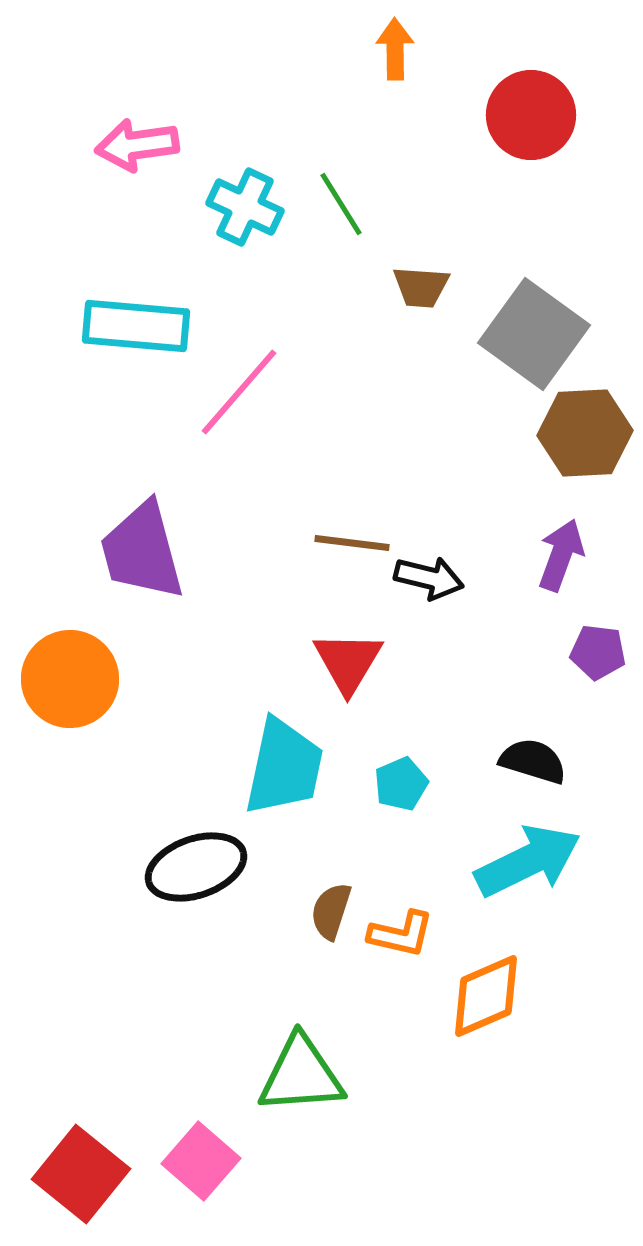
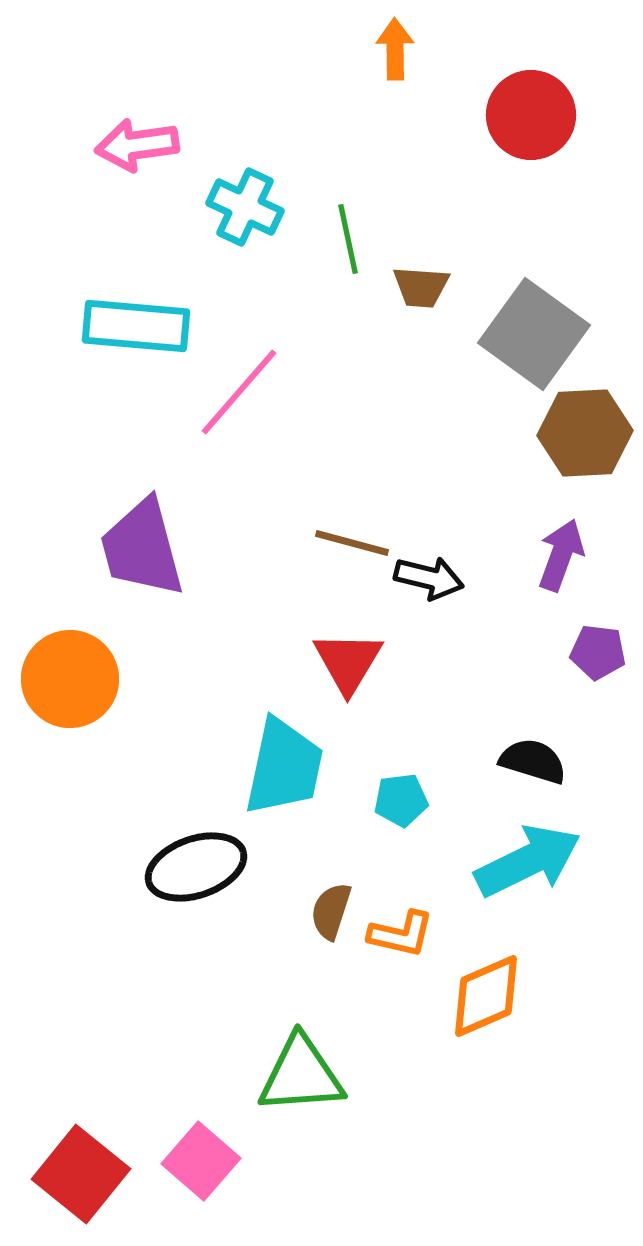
green line: moved 7 px right, 35 px down; rotated 20 degrees clockwise
brown line: rotated 8 degrees clockwise
purple trapezoid: moved 3 px up
cyan pentagon: moved 16 px down; rotated 16 degrees clockwise
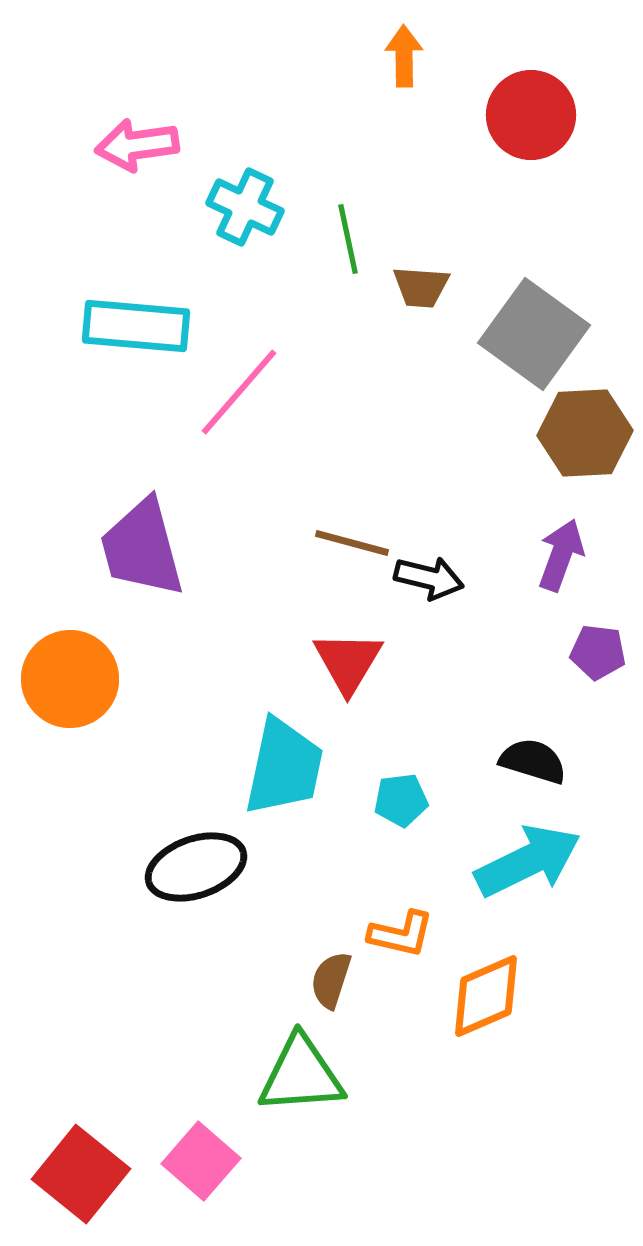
orange arrow: moved 9 px right, 7 px down
brown semicircle: moved 69 px down
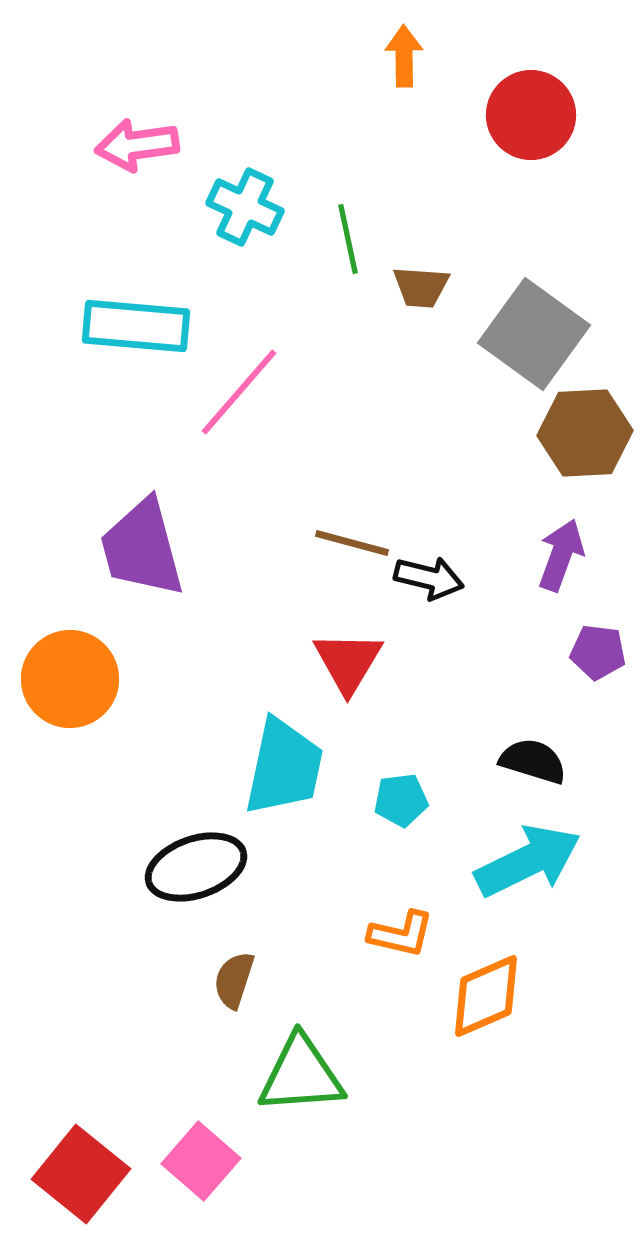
brown semicircle: moved 97 px left
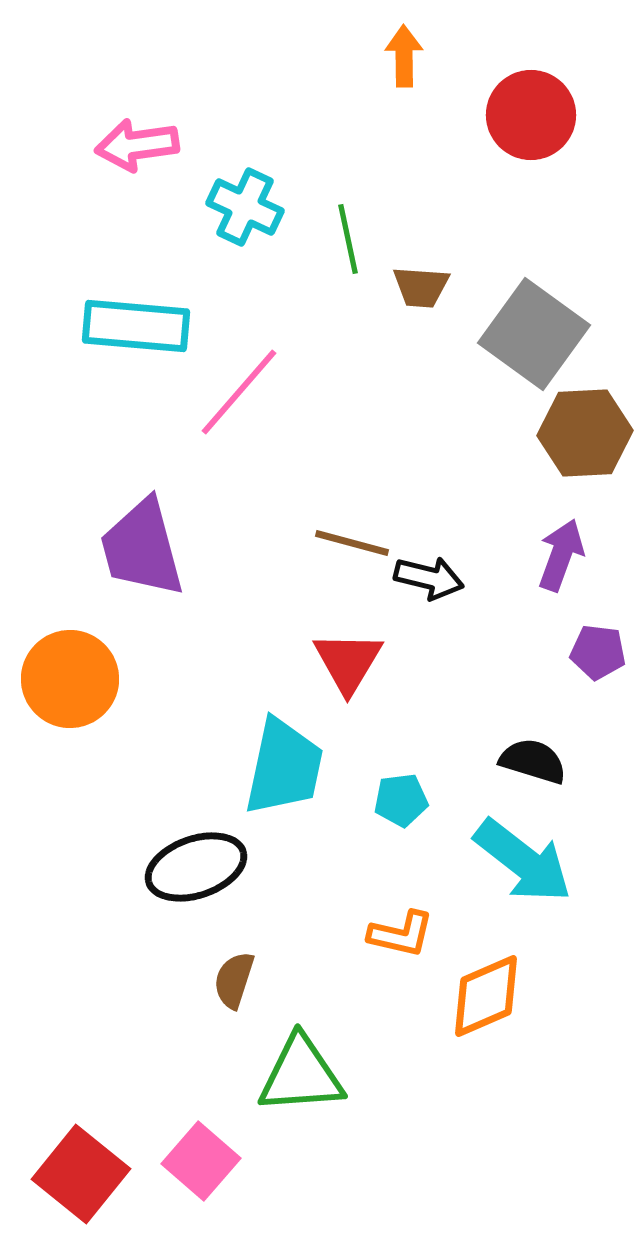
cyan arrow: moved 5 px left; rotated 64 degrees clockwise
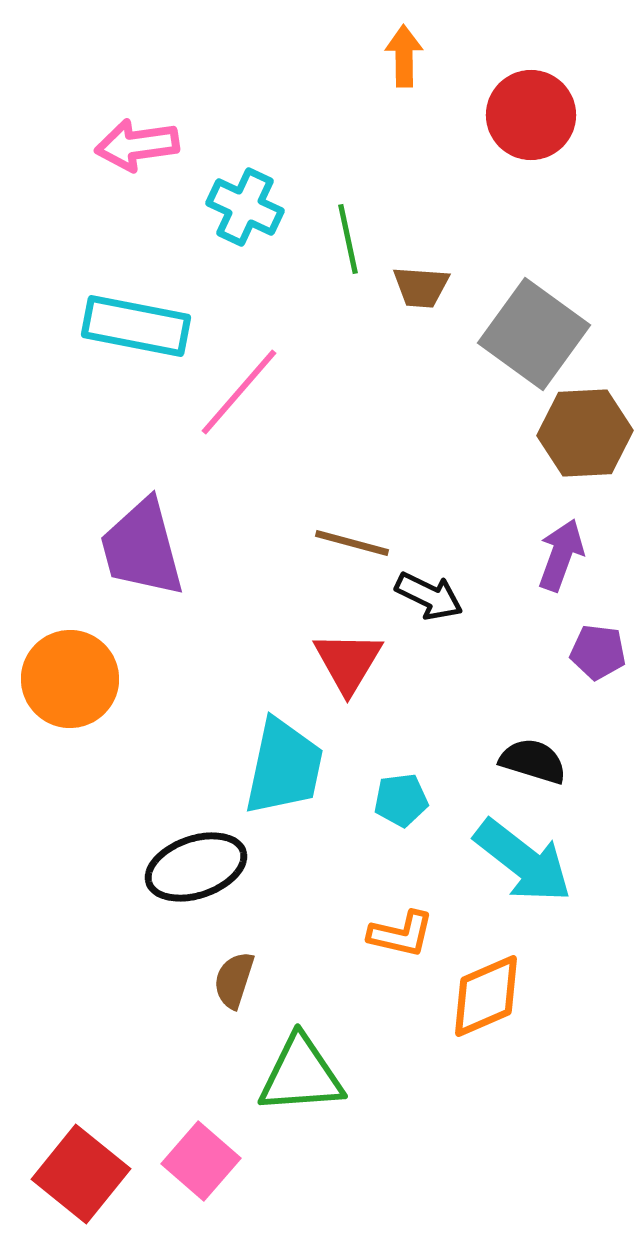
cyan rectangle: rotated 6 degrees clockwise
black arrow: moved 18 px down; rotated 12 degrees clockwise
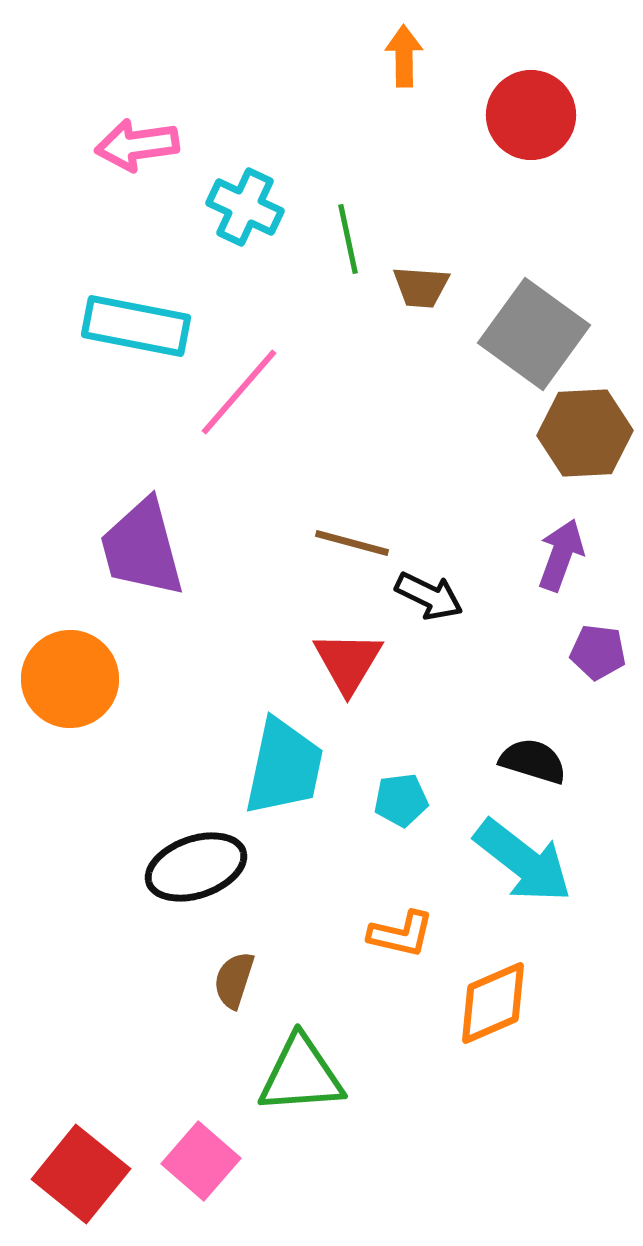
orange diamond: moved 7 px right, 7 px down
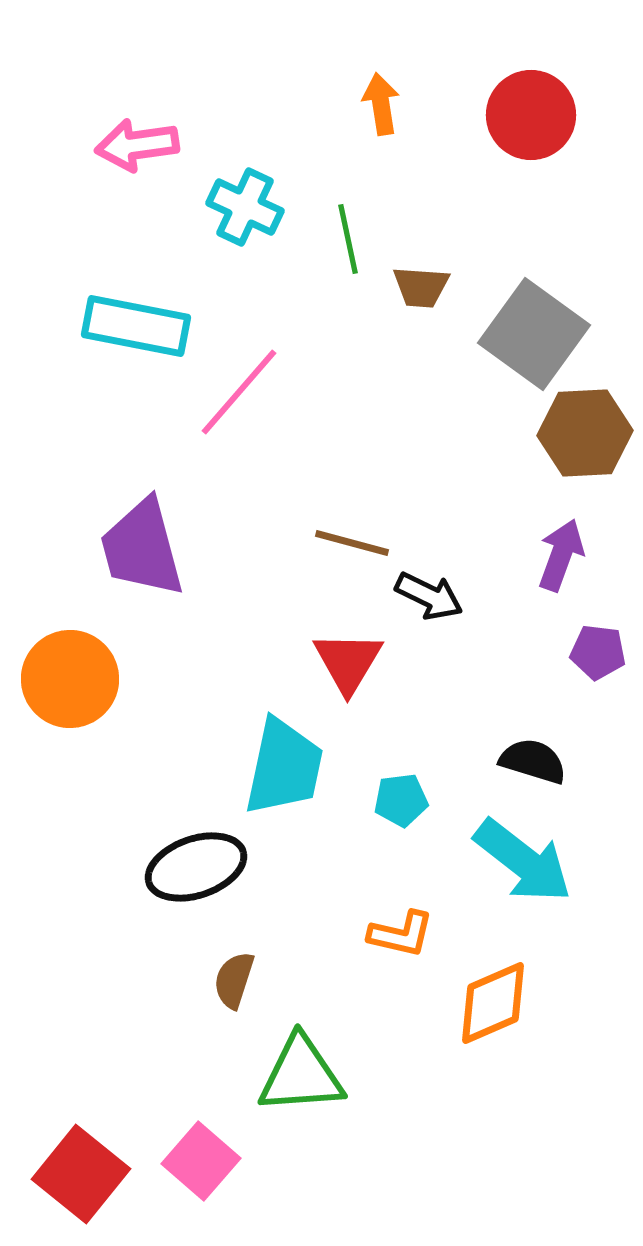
orange arrow: moved 23 px left, 48 px down; rotated 8 degrees counterclockwise
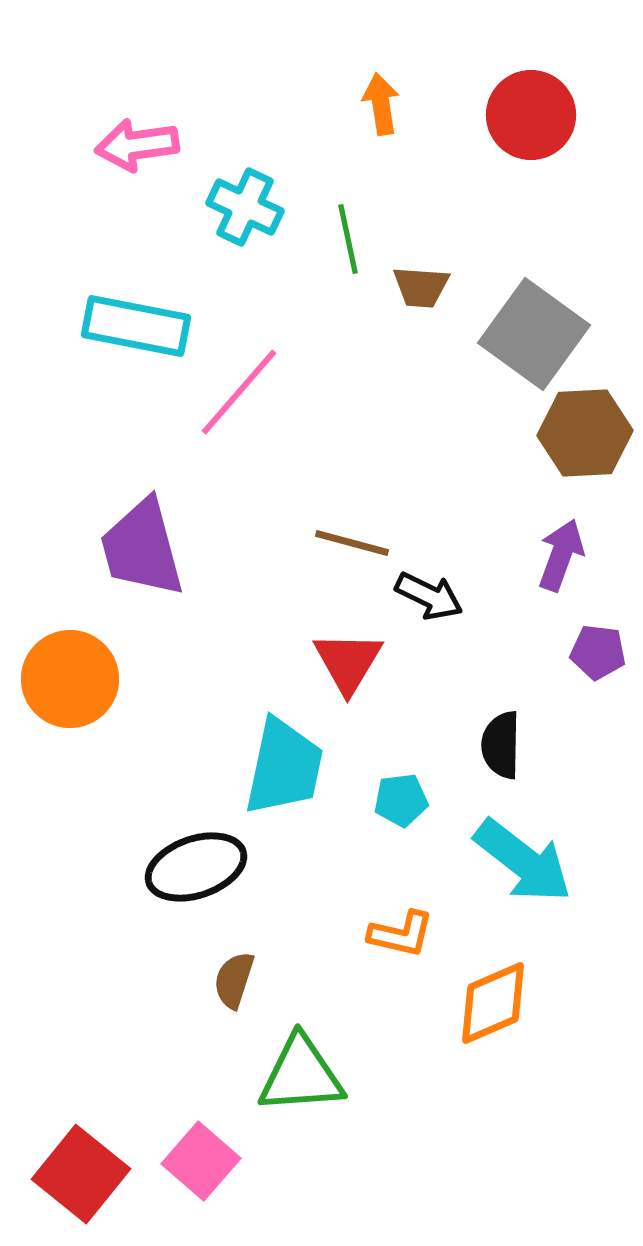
black semicircle: moved 32 px left, 16 px up; rotated 106 degrees counterclockwise
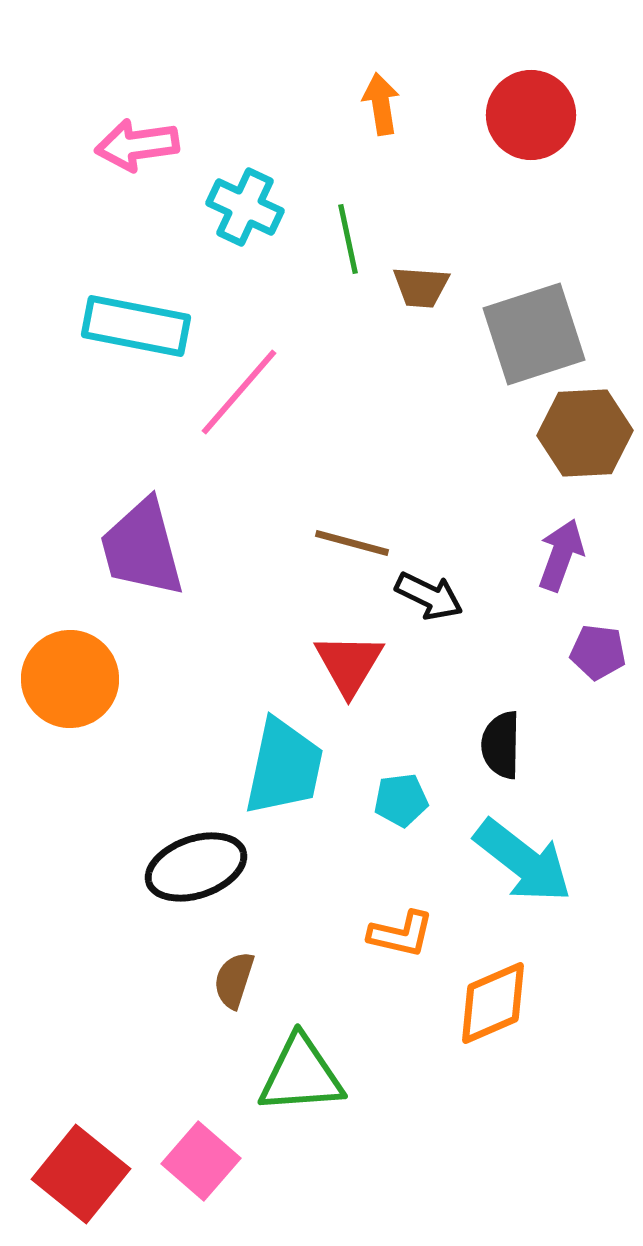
gray square: rotated 36 degrees clockwise
red triangle: moved 1 px right, 2 px down
